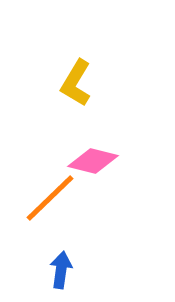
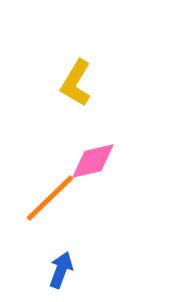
pink diamond: rotated 27 degrees counterclockwise
blue arrow: rotated 12 degrees clockwise
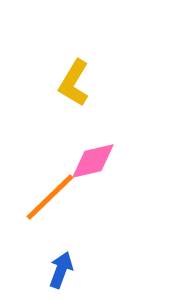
yellow L-shape: moved 2 px left
orange line: moved 1 px up
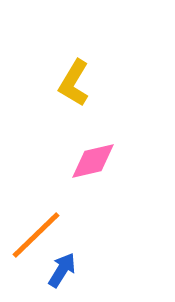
orange line: moved 14 px left, 38 px down
blue arrow: moved 1 px right; rotated 12 degrees clockwise
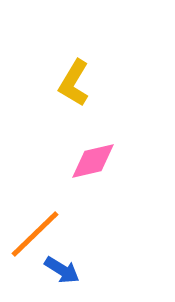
orange line: moved 1 px left, 1 px up
blue arrow: rotated 90 degrees clockwise
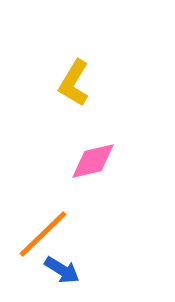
orange line: moved 8 px right
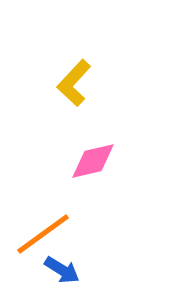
yellow L-shape: rotated 12 degrees clockwise
orange line: rotated 8 degrees clockwise
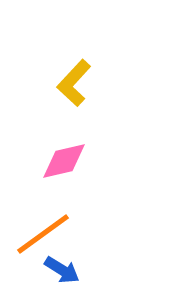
pink diamond: moved 29 px left
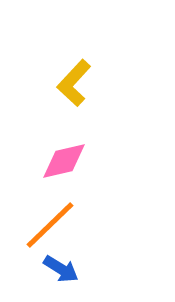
orange line: moved 7 px right, 9 px up; rotated 8 degrees counterclockwise
blue arrow: moved 1 px left, 1 px up
